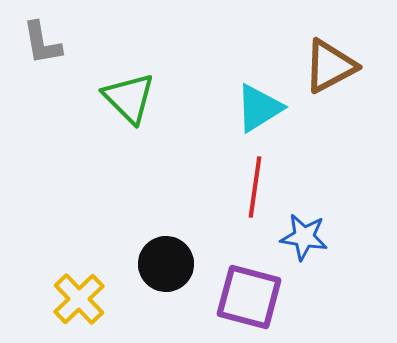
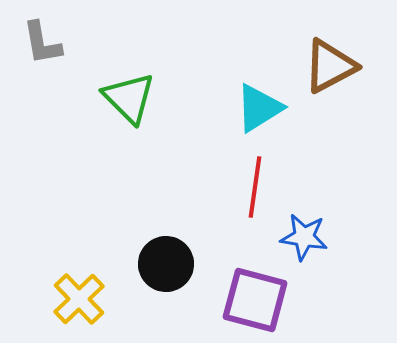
purple square: moved 6 px right, 3 px down
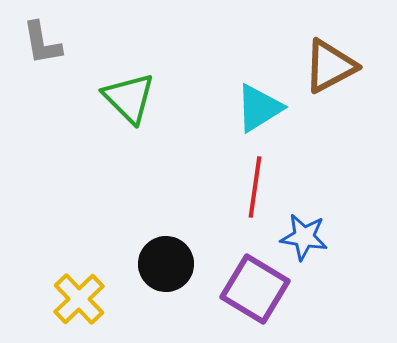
purple square: moved 11 px up; rotated 16 degrees clockwise
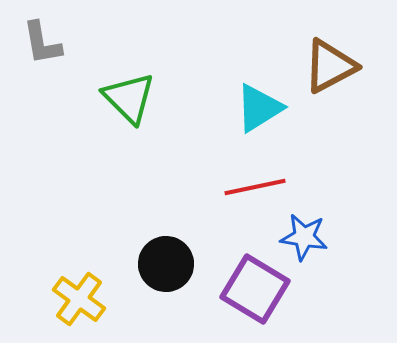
red line: rotated 70 degrees clockwise
yellow cross: rotated 10 degrees counterclockwise
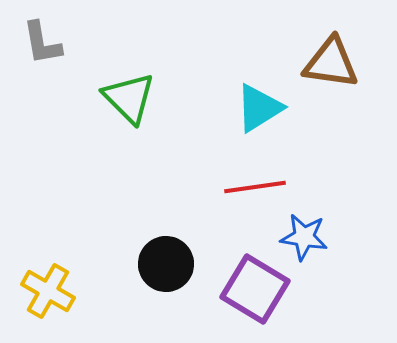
brown triangle: moved 1 px right, 3 px up; rotated 36 degrees clockwise
red line: rotated 4 degrees clockwise
yellow cross: moved 31 px left, 8 px up; rotated 6 degrees counterclockwise
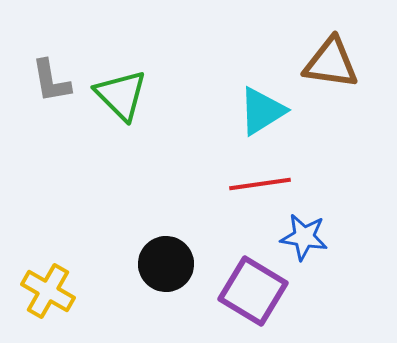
gray L-shape: moved 9 px right, 38 px down
green triangle: moved 8 px left, 3 px up
cyan triangle: moved 3 px right, 3 px down
red line: moved 5 px right, 3 px up
purple square: moved 2 px left, 2 px down
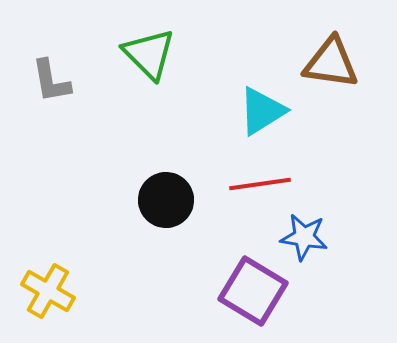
green triangle: moved 28 px right, 41 px up
black circle: moved 64 px up
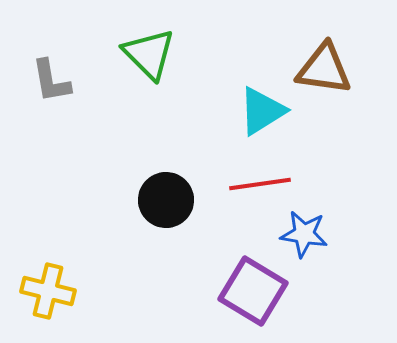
brown triangle: moved 7 px left, 6 px down
blue star: moved 3 px up
yellow cross: rotated 16 degrees counterclockwise
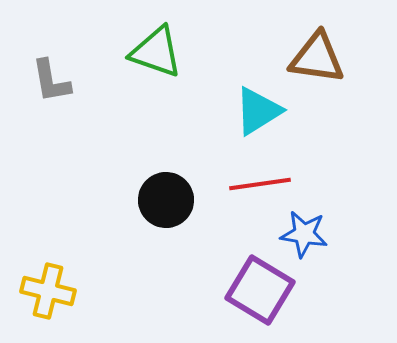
green triangle: moved 7 px right, 2 px up; rotated 26 degrees counterclockwise
brown triangle: moved 7 px left, 11 px up
cyan triangle: moved 4 px left
purple square: moved 7 px right, 1 px up
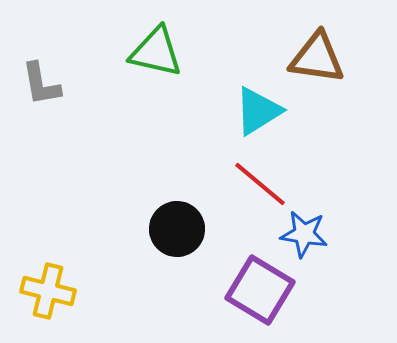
green triangle: rotated 6 degrees counterclockwise
gray L-shape: moved 10 px left, 3 px down
red line: rotated 48 degrees clockwise
black circle: moved 11 px right, 29 px down
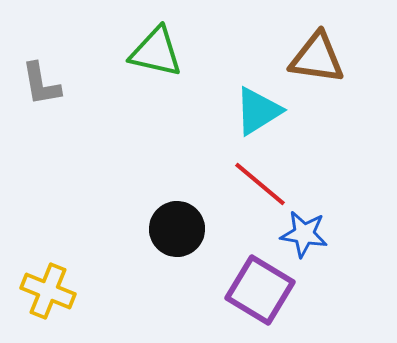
yellow cross: rotated 8 degrees clockwise
